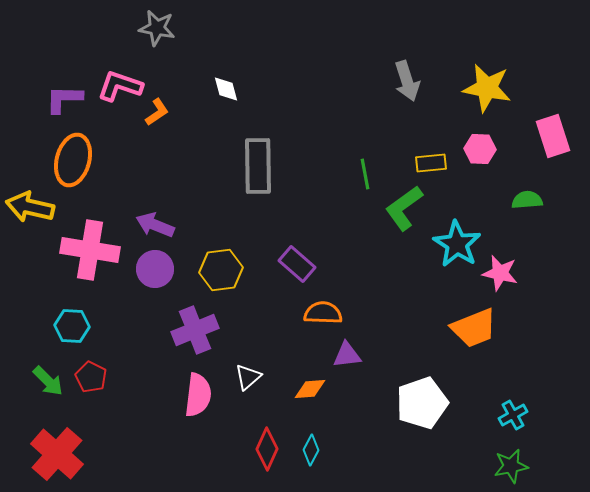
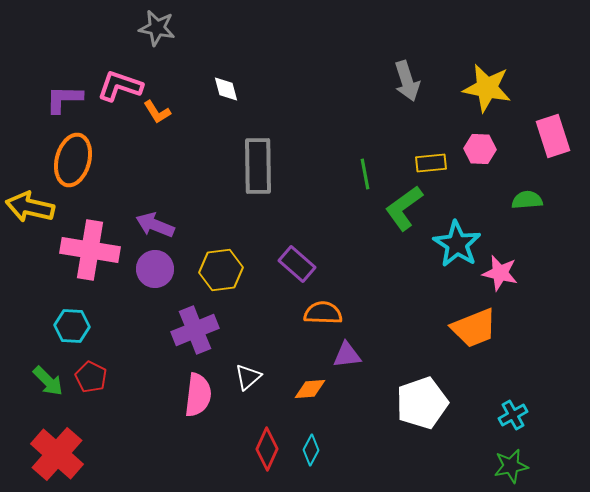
orange L-shape: rotated 92 degrees clockwise
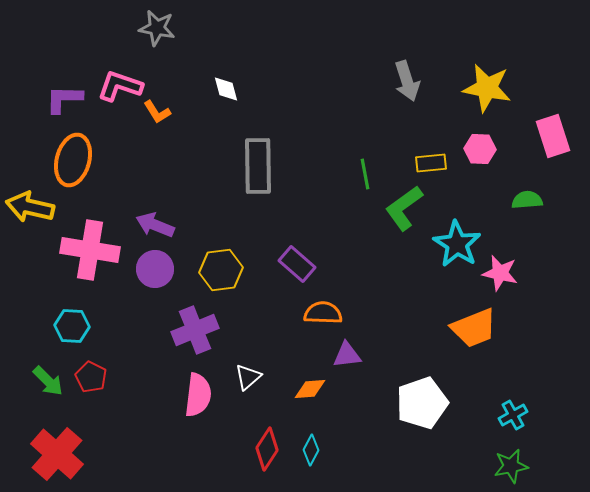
red diamond: rotated 9 degrees clockwise
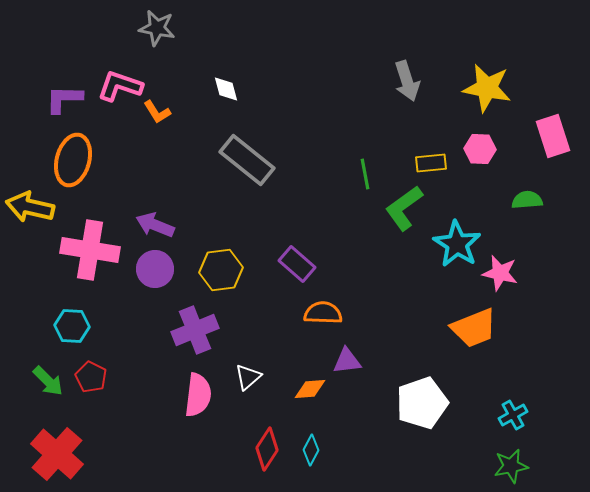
gray rectangle: moved 11 px left, 6 px up; rotated 50 degrees counterclockwise
purple triangle: moved 6 px down
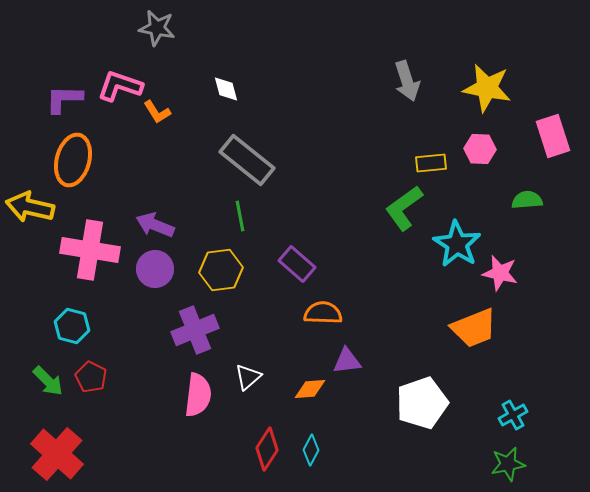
green line: moved 125 px left, 42 px down
cyan hexagon: rotated 12 degrees clockwise
green star: moved 3 px left, 2 px up
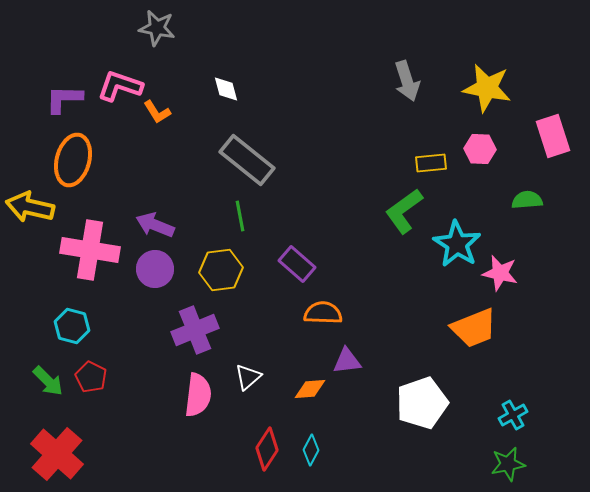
green L-shape: moved 3 px down
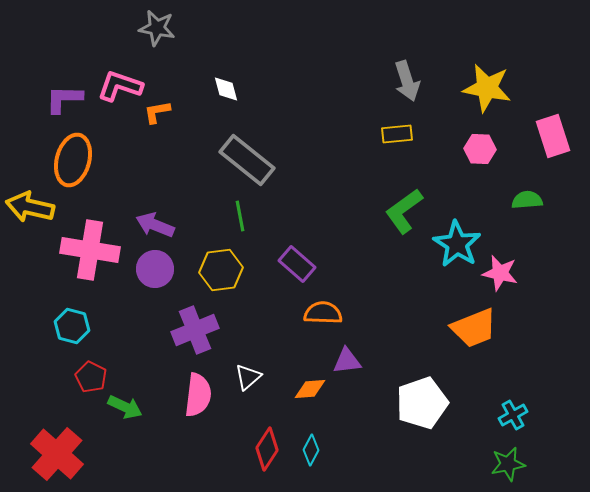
orange L-shape: rotated 112 degrees clockwise
yellow rectangle: moved 34 px left, 29 px up
green arrow: moved 77 px right, 26 px down; rotated 20 degrees counterclockwise
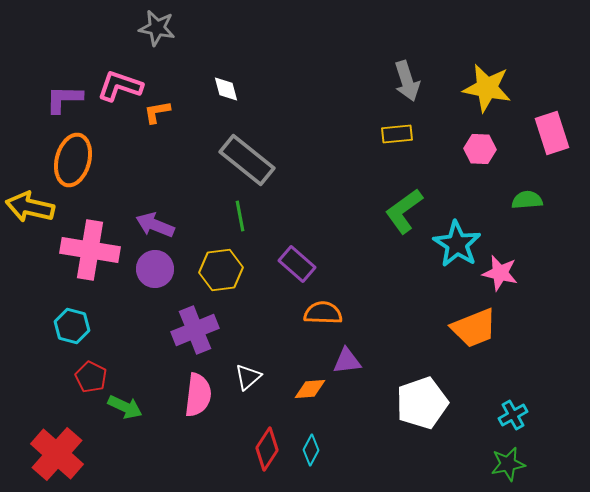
pink rectangle: moved 1 px left, 3 px up
